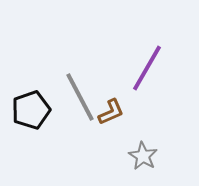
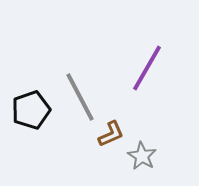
brown L-shape: moved 22 px down
gray star: moved 1 px left
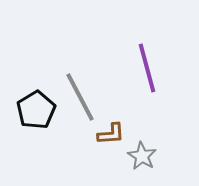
purple line: rotated 45 degrees counterclockwise
black pentagon: moved 5 px right; rotated 12 degrees counterclockwise
brown L-shape: rotated 20 degrees clockwise
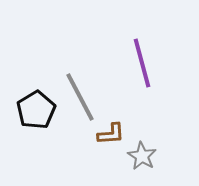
purple line: moved 5 px left, 5 px up
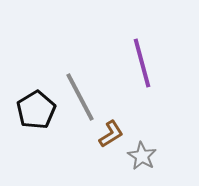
brown L-shape: rotated 28 degrees counterclockwise
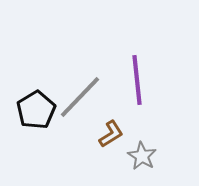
purple line: moved 5 px left, 17 px down; rotated 9 degrees clockwise
gray line: rotated 72 degrees clockwise
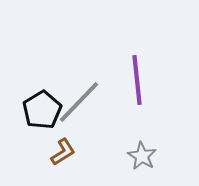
gray line: moved 1 px left, 5 px down
black pentagon: moved 6 px right
brown L-shape: moved 48 px left, 18 px down
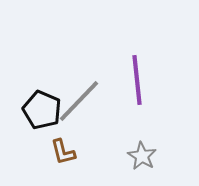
gray line: moved 1 px up
black pentagon: rotated 18 degrees counterclockwise
brown L-shape: rotated 108 degrees clockwise
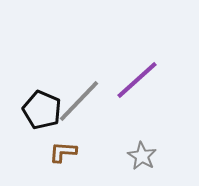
purple line: rotated 54 degrees clockwise
brown L-shape: rotated 108 degrees clockwise
